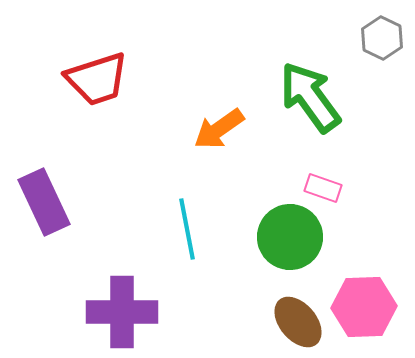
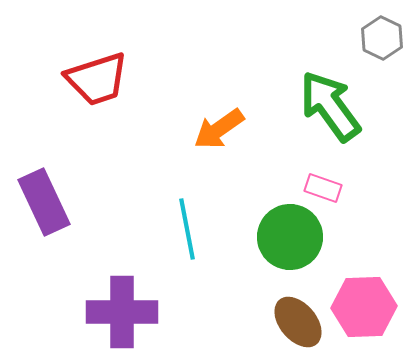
green arrow: moved 20 px right, 9 px down
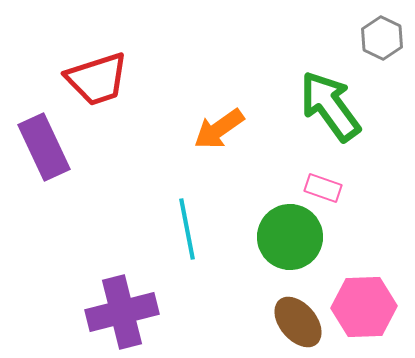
purple rectangle: moved 55 px up
purple cross: rotated 14 degrees counterclockwise
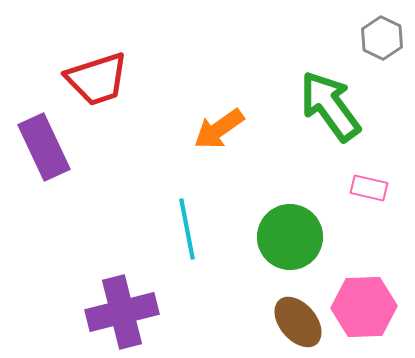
pink rectangle: moved 46 px right; rotated 6 degrees counterclockwise
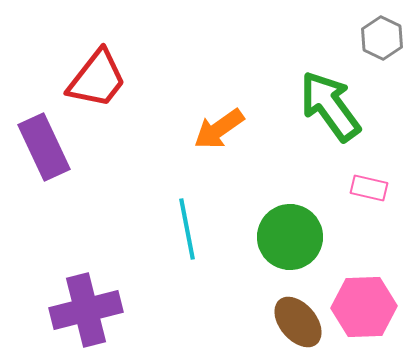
red trapezoid: rotated 34 degrees counterclockwise
purple cross: moved 36 px left, 2 px up
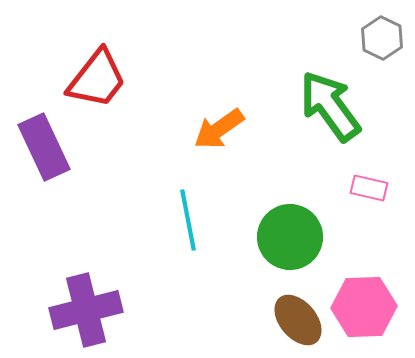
cyan line: moved 1 px right, 9 px up
brown ellipse: moved 2 px up
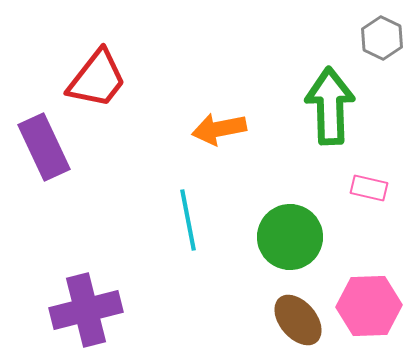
green arrow: rotated 34 degrees clockwise
orange arrow: rotated 24 degrees clockwise
pink hexagon: moved 5 px right, 1 px up
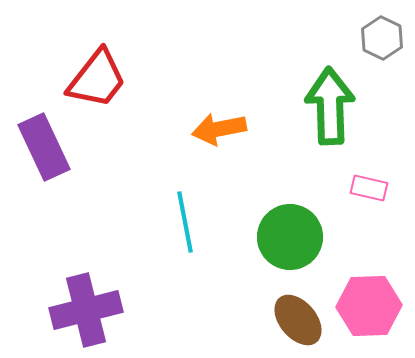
cyan line: moved 3 px left, 2 px down
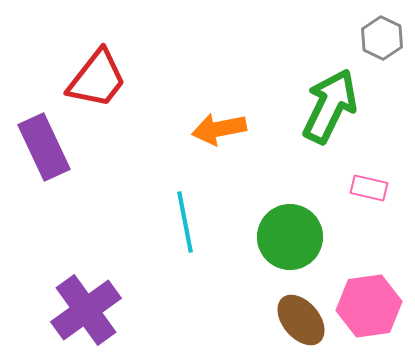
green arrow: rotated 28 degrees clockwise
pink hexagon: rotated 6 degrees counterclockwise
purple cross: rotated 22 degrees counterclockwise
brown ellipse: moved 3 px right
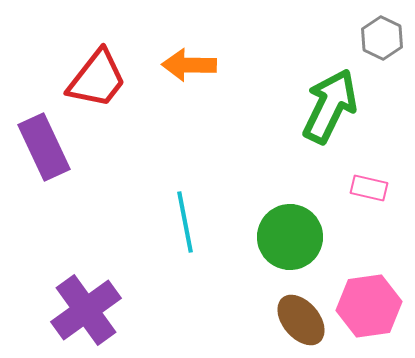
orange arrow: moved 30 px left, 64 px up; rotated 12 degrees clockwise
